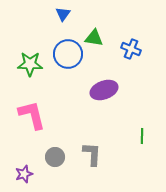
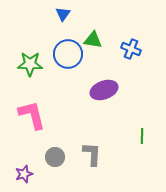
green triangle: moved 1 px left, 2 px down
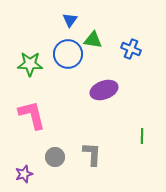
blue triangle: moved 7 px right, 6 px down
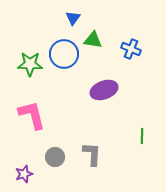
blue triangle: moved 3 px right, 2 px up
blue circle: moved 4 px left
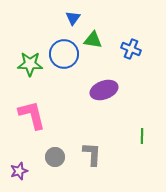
purple star: moved 5 px left, 3 px up
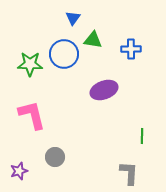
blue cross: rotated 24 degrees counterclockwise
gray L-shape: moved 37 px right, 19 px down
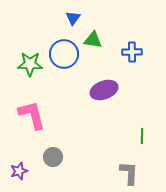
blue cross: moved 1 px right, 3 px down
gray circle: moved 2 px left
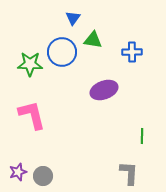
blue circle: moved 2 px left, 2 px up
gray circle: moved 10 px left, 19 px down
purple star: moved 1 px left, 1 px down
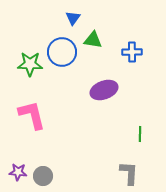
green line: moved 2 px left, 2 px up
purple star: rotated 24 degrees clockwise
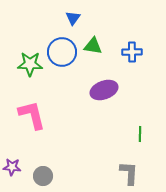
green triangle: moved 6 px down
purple star: moved 6 px left, 5 px up
